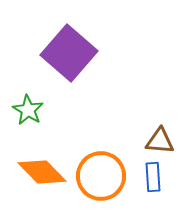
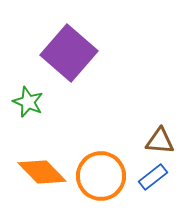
green star: moved 8 px up; rotated 8 degrees counterclockwise
blue rectangle: rotated 56 degrees clockwise
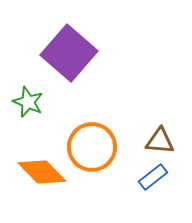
orange circle: moved 9 px left, 29 px up
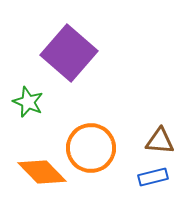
orange circle: moved 1 px left, 1 px down
blue rectangle: rotated 24 degrees clockwise
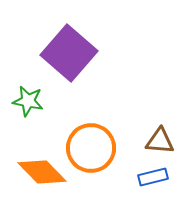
green star: moved 1 px up; rotated 12 degrees counterclockwise
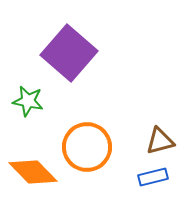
brown triangle: rotated 20 degrees counterclockwise
orange circle: moved 4 px left, 1 px up
orange diamond: moved 9 px left
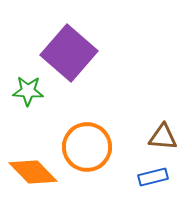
green star: moved 10 px up; rotated 8 degrees counterclockwise
brown triangle: moved 3 px right, 4 px up; rotated 20 degrees clockwise
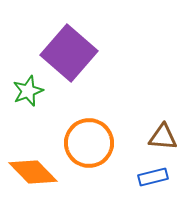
green star: rotated 24 degrees counterclockwise
orange circle: moved 2 px right, 4 px up
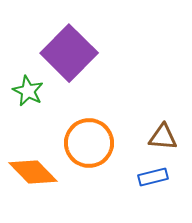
purple square: rotated 4 degrees clockwise
green star: rotated 24 degrees counterclockwise
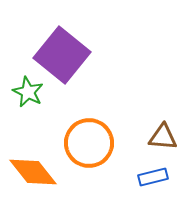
purple square: moved 7 px left, 2 px down; rotated 6 degrees counterclockwise
green star: moved 1 px down
orange diamond: rotated 6 degrees clockwise
